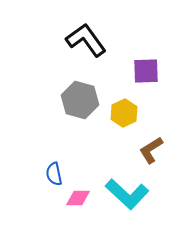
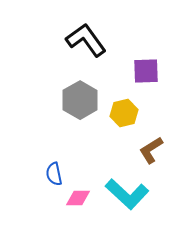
gray hexagon: rotated 15 degrees clockwise
yellow hexagon: rotated 12 degrees clockwise
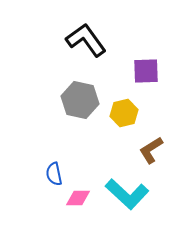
gray hexagon: rotated 18 degrees counterclockwise
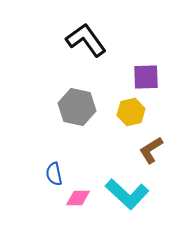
purple square: moved 6 px down
gray hexagon: moved 3 px left, 7 px down
yellow hexagon: moved 7 px right, 1 px up
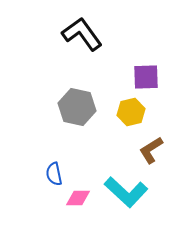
black L-shape: moved 4 px left, 6 px up
cyan L-shape: moved 1 px left, 2 px up
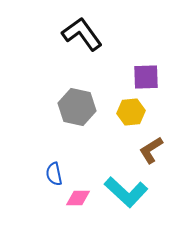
yellow hexagon: rotated 8 degrees clockwise
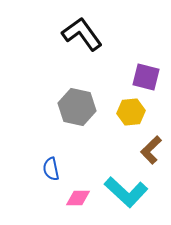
purple square: rotated 16 degrees clockwise
brown L-shape: rotated 12 degrees counterclockwise
blue semicircle: moved 3 px left, 5 px up
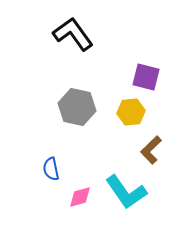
black L-shape: moved 9 px left
cyan L-shape: rotated 12 degrees clockwise
pink diamond: moved 2 px right, 1 px up; rotated 15 degrees counterclockwise
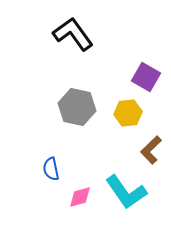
purple square: rotated 16 degrees clockwise
yellow hexagon: moved 3 px left, 1 px down
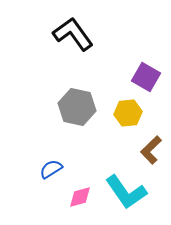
blue semicircle: rotated 70 degrees clockwise
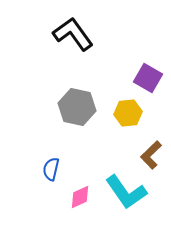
purple square: moved 2 px right, 1 px down
brown L-shape: moved 5 px down
blue semicircle: rotated 45 degrees counterclockwise
pink diamond: rotated 10 degrees counterclockwise
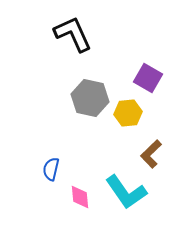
black L-shape: rotated 12 degrees clockwise
gray hexagon: moved 13 px right, 9 px up
brown L-shape: moved 1 px up
pink diamond: rotated 70 degrees counterclockwise
